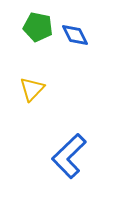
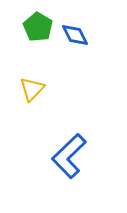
green pentagon: rotated 20 degrees clockwise
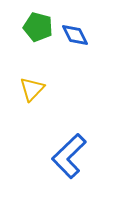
green pentagon: rotated 16 degrees counterclockwise
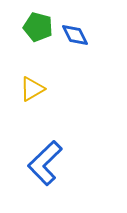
yellow triangle: rotated 16 degrees clockwise
blue L-shape: moved 24 px left, 7 px down
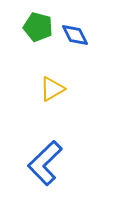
yellow triangle: moved 20 px right
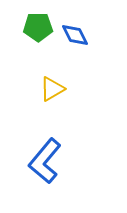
green pentagon: rotated 16 degrees counterclockwise
blue L-shape: moved 2 px up; rotated 6 degrees counterclockwise
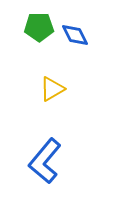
green pentagon: moved 1 px right
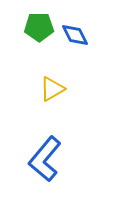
blue L-shape: moved 2 px up
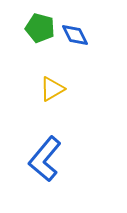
green pentagon: moved 1 px right, 1 px down; rotated 16 degrees clockwise
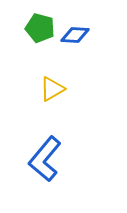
blue diamond: rotated 60 degrees counterclockwise
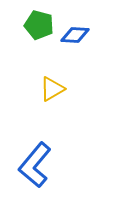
green pentagon: moved 1 px left, 3 px up
blue L-shape: moved 10 px left, 6 px down
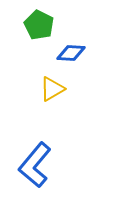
green pentagon: rotated 12 degrees clockwise
blue diamond: moved 4 px left, 18 px down
